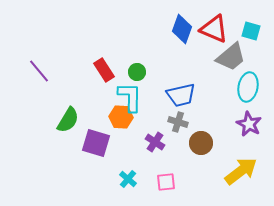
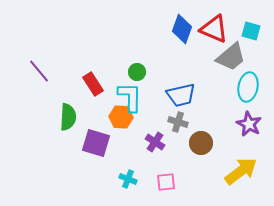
red rectangle: moved 11 px left, 14 px down
green semicircle: moved 3 px up; rotated 28 degrees counterclockwise
cyan cross: rotated 18 degrees counterclockwise
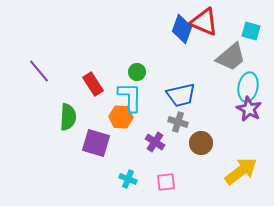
red triangle: moved 10 px left, 7 px up
purple star: moved 15 px up
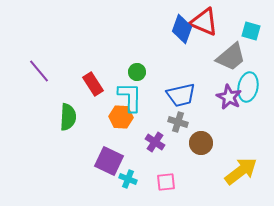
purple star: moved 20 px left, 12 px up
purple square: moved 13 px right, 18 px down; rotated 8 degrees clockwise
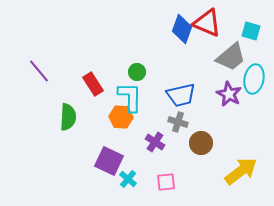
red triangle: moved 3 px right, 1 px down
cyan ellipse: moved 6 px right, 8 px up
purple star: moved 3 px up
cyan cross: rotated 18 degrees clockwise
